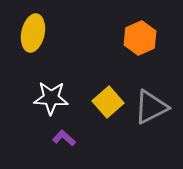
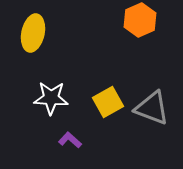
orange hexagon: moved 18 px up
yellow square: rotated 12 degrees clockwise
gray triangle: moved 1 px right, 1 px down; rotated 48 degrees clockwise
purple L-shape: moved 6 px right, 2 px down
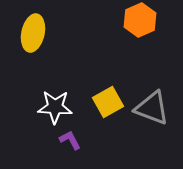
white star: moved 4 px right, 9 px down
purple L-shape: rotated 20 degrees clockwise
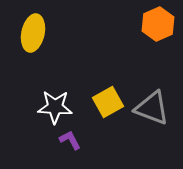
orange hexagon: moved 18 px right, 4 px down
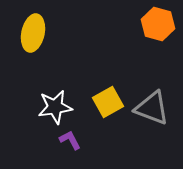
orange hexagon: rotated 20 degrees counterclockwise
white star: rotated 12 degrees counterclockwise
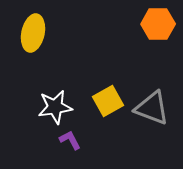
orange hexagon: rotated 16 degrees counterclockwise
yellow square: moved 1 px up
